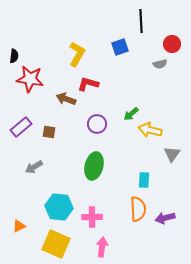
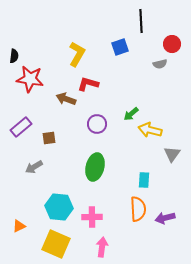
brown square: moved 6 px down; rotated 16 degrees counterclockwise
green ellipse: moved 1 px right, 1 px down
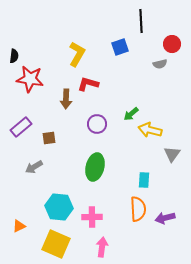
brown arrow: rotated 108 degrees counterclockwise
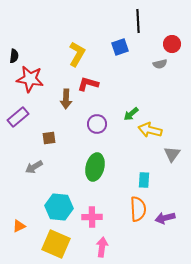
black line: moved 3 px left
purple rectangle: moved 3 px left, 10 px up
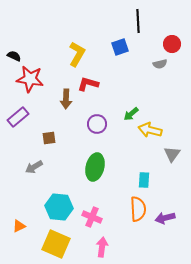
black semicircle: rotated 72 degrees counterclockwise
pink cross: rotated 24 degrees clockwise
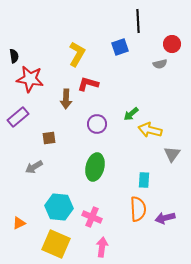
black semicircle: rotated 56 degrees clockwise
orange triangle: moved 3 px up
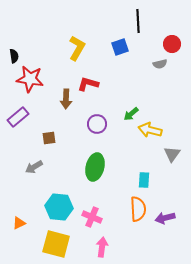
yellow L-shape: moved 6 px up
yellow square: rotated 8 degrees counterclockwise
